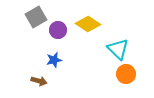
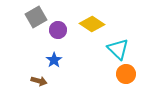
yellow diamond: moved 4 px right
blue star: rotated 21 degrees counterclockwise
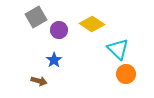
purple circle: moved 1 px right
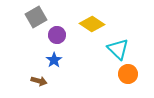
purple circle: moved 2 px left, 5 px down
orange circle: moved 2 px right
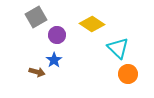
cyan triangle: moved 1 px up
brown arrow: moved 2 px left, 9 px up
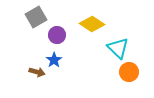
orange circle: moved 1 px right, 2 px up
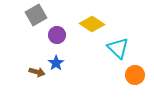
gray square: moved 2 px up
blue star: moved 2 px right, 3 px down
orange circle: moved 6 px right, 3 px down
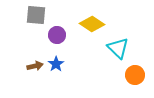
gray square: rotated 35 degrees clockwise
blue star: moved 1 px down
brown arrow: moved 2 px left, 6 px up; rotated 28 degrees counterclockwise
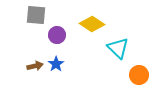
orange circle: moved 4 px right
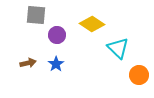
brown arrow: moved 7 px left, 3 px up
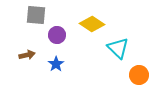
brown arrow: moved 1 px left, 8 px up
